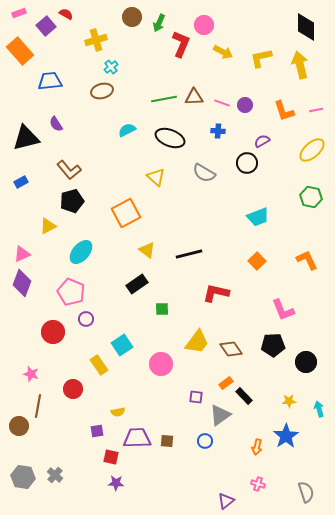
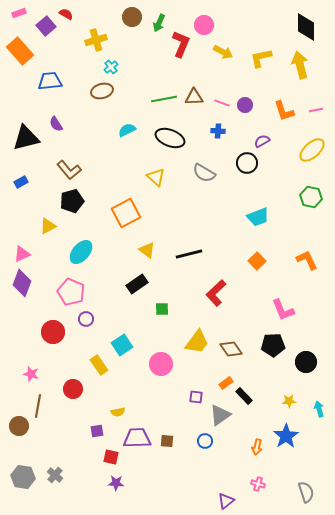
red L-shape at (216, 293): rotated 56 degrees counterclockwise
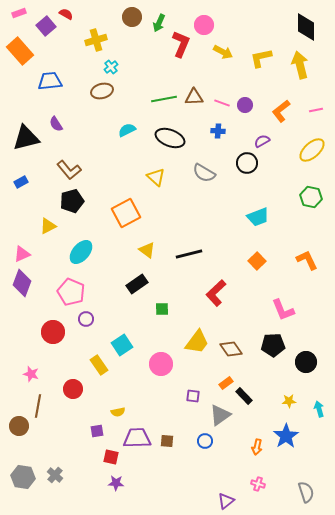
orange L-shape at (284, 111): moved 3 px left; rotated 70 degrees clockwise
purple square at (196, 397): moved 3 px left, 1 px up
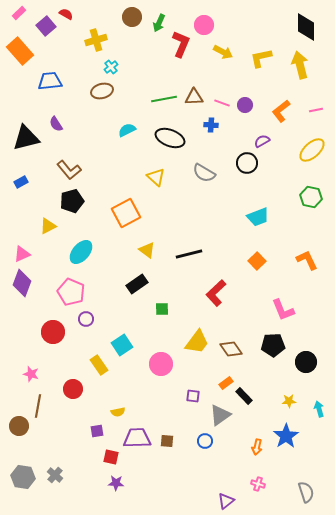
pink rectangle at (19, 13): rotated 24 degrees counterclockwise
blue cross at (218, 131): moved 7 px left, 6 px up
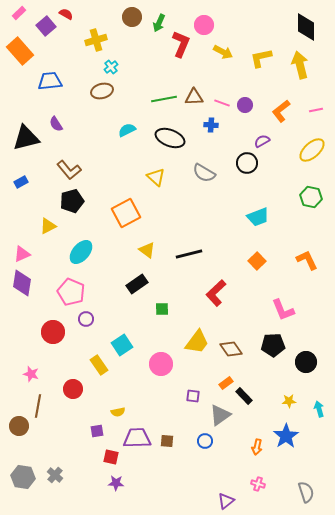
purple diamond at (22, 283): rotated 12 degrees counterclockwise
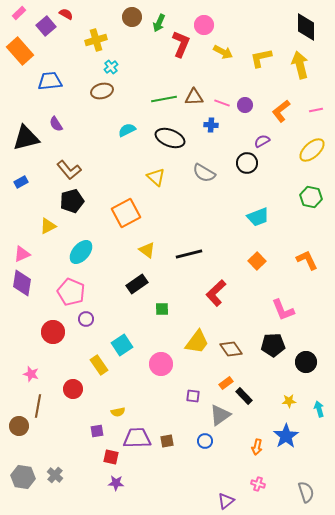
brown square at (167, 441): rotated 16 degrees counterclockwise
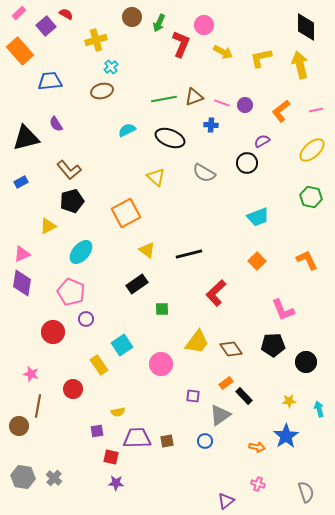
brown triangle at (194, 97): rotated 18 degrees counterclockwise
orange arrow at (257, 447): rotated 91 degrees counterclockwise
gray cross at (55, 475): moved 1 px left, 3 px down
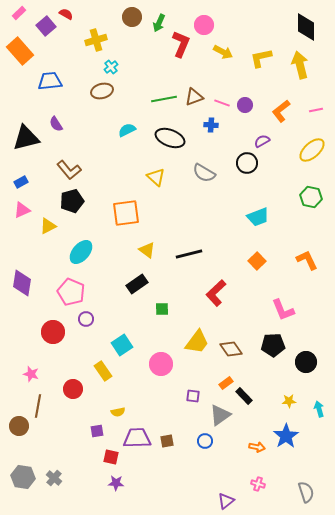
orange square at (126, 213): rotated 20 degrees clockwise
pink triangle at (22, 254): moved 44 px up
yellow rectangle at (99, 365): moved 4 px right, 6 px down
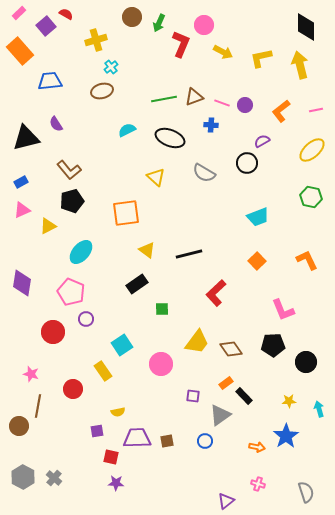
gray hexagon at (23, 477): rotated 20 degrees clockwise
